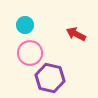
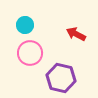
purple hexagon: moved 11 px right
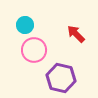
red arrow: rotated 18 degrees clockwise
pink circle: moved 4 px right, 3 px up
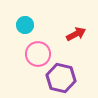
red arrow: rotated 108 degrees clockwise
pink circle: moved 4 px right, 4 px down
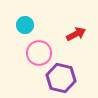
pink circle: moved 1 px right, 1 px up
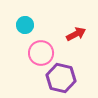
pink circle: moved 2 px right
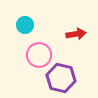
red arrow: rotated 18 degrees clockwise
pink circle: moved 2 px left, 2 px down
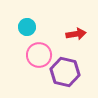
cyan circle: moved 2 px right, 2 px down
purple hexagon: moved 4 px right, 6 px up
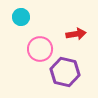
cyan circle: moved 6 px left, 10 px up
pink circle: moved 1 px right, 6 px up
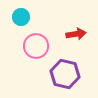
pink circle: moved 4 px left, 3 px up
purple hexagon: moved 2 px down
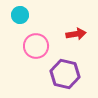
cyan circle: moved 1 px left, 2 px up
